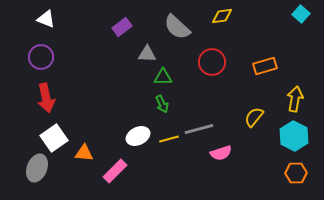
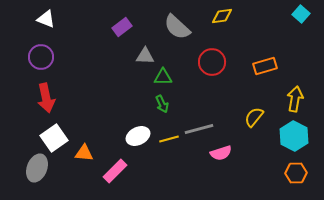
gray triangle: moved 2 px left, 2 px down
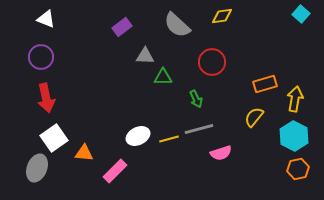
gray semicircle: moved 2 px up
orange rectangle: moved 18 px down
green arrow: moved 34 px right, 5 px up
orange hexagon: moved 2 px right, 4 px up; rotated 10 degrees counterclockwise
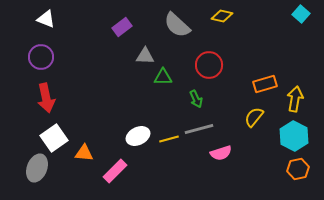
yellow diamond: rotated 20 degrees clockwise
red circle: moved 3 px left, 3 px down
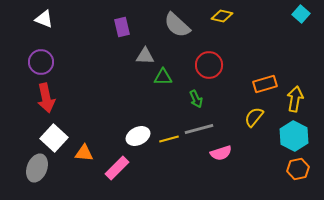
white triangle: moved 2 px left
purple rectangle: rotated 66 degrees counterclockwise
purple circle: moved 5 px down
white square: rotated 12 degrees counterclockwise
pink rectangle: moved 2 px right, 3 px up
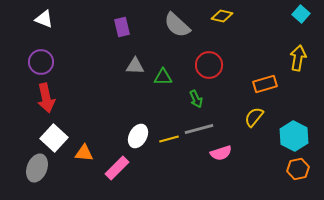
gray triangle: moved 10 px left, 10 px down
yellow arrow: moved 3 px right, 41 px up
white ellipse: rotated 35 degrees counterclockwise
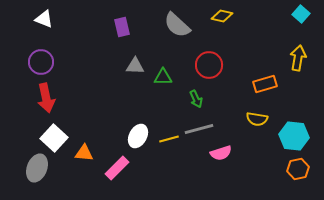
yellow semicircle: moved 3 px right, 2 px down; rotated 120 degrees counterclockwise
cyan hexagon: rotated 20 degrees counterclockwise
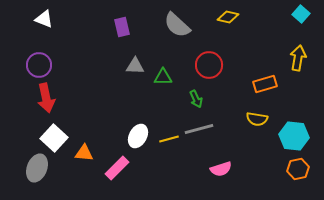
yellow diamond: moved 6 px right, 1 px down
purple circle: moved 2 px left, 3 px down
pink semicircle: moved 16 px down
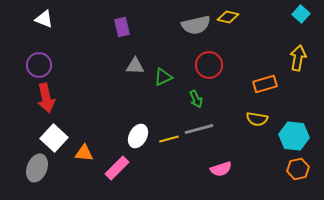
gray semicircle: moved 19 px right; rotated 56 degrees counterclockwise
green triangle: rotated 24 degrees counterclockwise
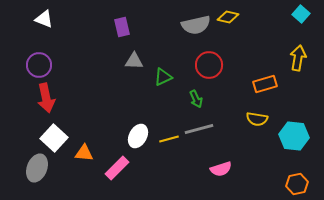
gray triangle: moved 1 px left, 5 px up
orange hexagon: moved 1 px left, 15 px down
